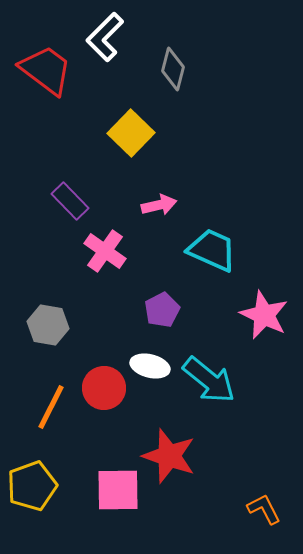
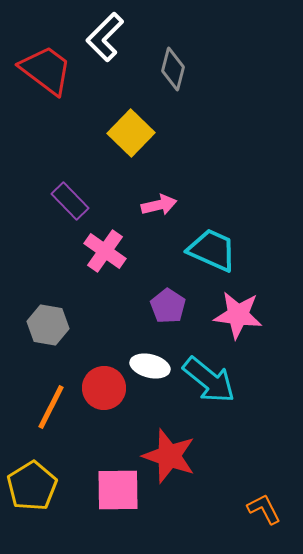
purple pentagon: moved 6 px right, 4 px up; rotated 12 degrees counterclockwise
pink star: moved 26 px left; rotated 18 degrees counterclockwise
yellow pentagon: rotated 12 degrees counterclockwise
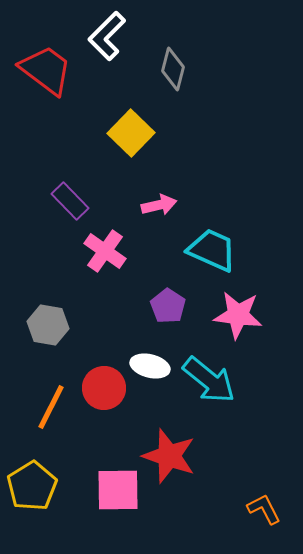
white L-shape: moved 2 px right, 1 px up
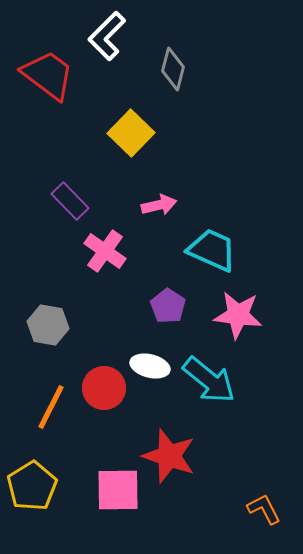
red trapezoid: moved 2 px right, 5 px down
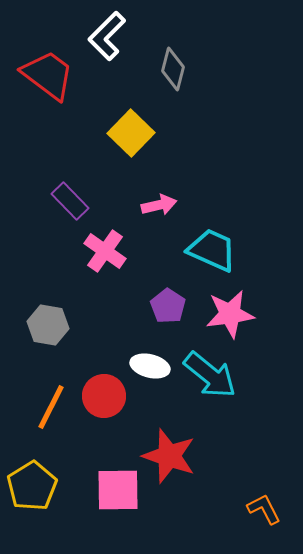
pink star: moved 8 px left, 1 px up; rotated 15 degrees counterclockwise
cyan arrow: moved 1 px right, 5 px up
red circle: moved 8 px down
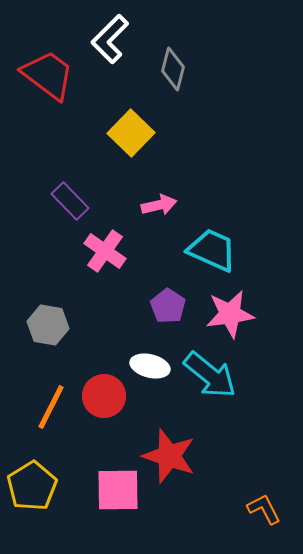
white L-shape: moved 3 px right, 3 px down
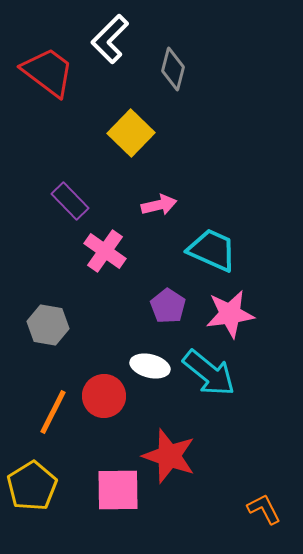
red trapezoid: moved 3 px up
cyan arrow: moved 1 px left, 2 px up
orange line: moved 2 px right, 5 px down
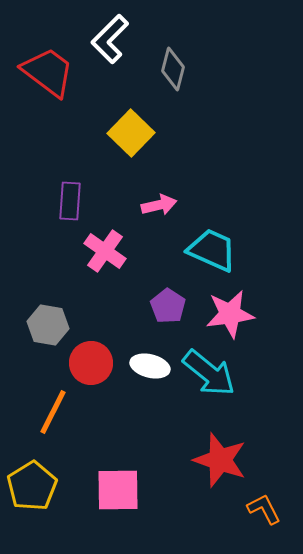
purple rectangle: rotated 48 degrees clockwise
red circle: moved 13 px left, 33 px up
red star: moved 51 px right, 4 px down
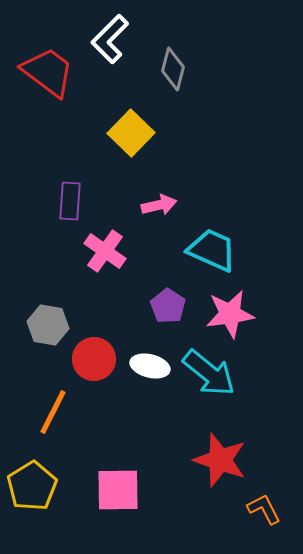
red circle: moved 3 px right, 4 px up
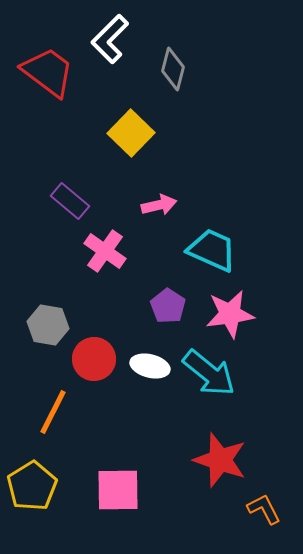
purple rectangle: rotated 54 degrees counterclockwise
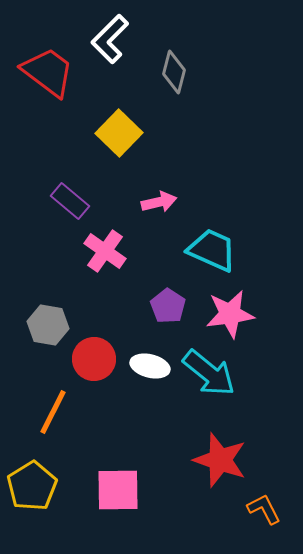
gray diamond: moved 1 px right, 3 px down
yellow square: moved 12 px left
pink arrow: moved 3 px up
